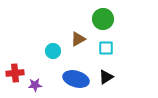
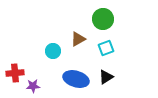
cyan square: rotated 21 degrees counterclockwise
purple star: moved 2 px left, 1 px down
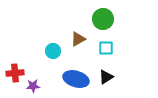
cyan square: rotated 21 degrees clockwise
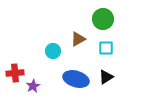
purple star: rotated 24 degrees counterclockwise
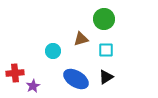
green circle: moved 1 px right
brown triangle: moved 3 px right; rotated 14 degrees clockwise
cyan square: moved 2 px down
blue ellipse: rotated 15 degrees clockwise
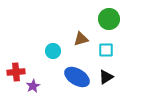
green circle: moved 5 px right
red cross: moved 1 px right, 1 px up
blue ellipse: moved 1 px right, 2 px up
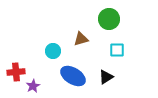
cyan square: moved 11 px right
blue ellipse: moved 4 px left, 1 px up
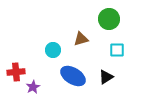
cyan circle: moved 1 px up
purple star: moved 1 px down
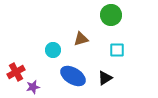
green circle: moved 2 px right, 4 px up
red cross: rotated 24 degrees counterclockwise
black triangle: moved 1 px left, 1 px down
purple star: rotated 16 degrees clockwise
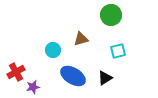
cyan square: moved 1 px right, 1 px down; rotated 14 degrees counterclockwise
